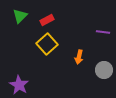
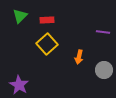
red rectangle: rotated 24 degrees clockwise
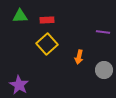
green triangle: rotated 42 degrees clockwise
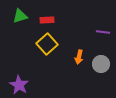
green triangle: rotated 14 degrees counterclockwise
gray circle: moved 3 px left, 6 px up
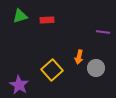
yellow square: moved 5 px right, 26 px down
gray circle: moved 5 px left, 4 px down
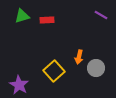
green triangle: moved 2 px right
purple line: moved 2 px left, 17 px up; rotated 24 degrees clockwise
yellow square: moved 2 px right, 1 px down
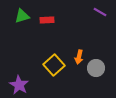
purple line: moved 1 px left, 3 px up
yellow square: moved 6 px up
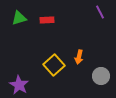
purple line: rotated 32 degrees clockwise
green triangle: moved 3 px left, 2 px down
gray circle: moved 5 px right, 8 px down
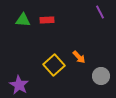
green triangle: moved 4 px right, 2 px down; rotated 21 degrees clockwise
orange arrow: rotated 56 degrees counterclockwise
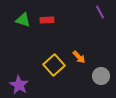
green triangle: rotated 14 degrees clockwise
